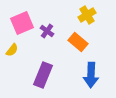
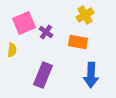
yellow cross: moved 2 px left
pink square: moved 2 px right
purple cross: moved 1 px left, 1 px down
orange rectangle: rotated 30 degrees counterclockwise
yellow semicircle: rotated 32 degrees counterclockwise
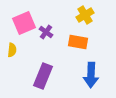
purple rectangle: moved 1 px down
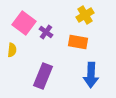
pink square: rotated 30 degrees counterclockwise
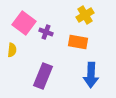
purple cross: rotated 16 degrees counterclockwise
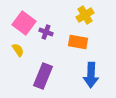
yellow semicircle: moved 6 px right; rotated 40 degrees counterclockwise
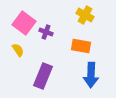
yellow cross: rotated 30 degrees counterclockwise
orange rectangle: moved 3 px right, 4 px down
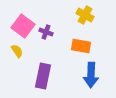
pink square: moved 1 px left, 3 px down
yellow semicircle: moved 1 px left, 1 px down
purple rectangle: rotated 10 degrees counterclockwise
